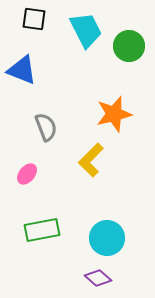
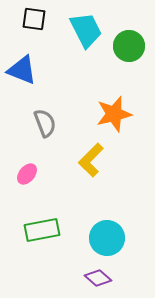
gray semicircle: moved 1 px left, 4 px up
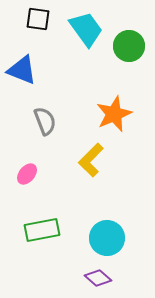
black square: moved 4 px right
cyan trapezoid: moved 1 px up; rotated 9 degrees counterclockwise
orange star: rotated 9 degrees counterclockwise
gray semicircle: moved 2 px up
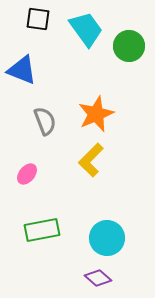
orange star: moved 18 px left
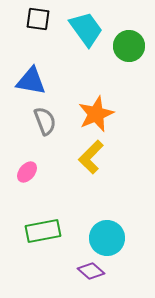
blue triangle: moved 9 px right, 11 px down; rotated 12 degrees counterclockwise
yellow L-shape: moved 3 px up
pink ellipse: moved 2 px up
green rectangle: moved 1 px right, 1 px down
purple diamond: moved 7 px left, 7 px up
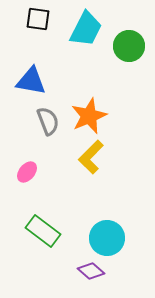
cyan trapezoid: rotated 63 degrees clockwise
orange star: moved 7 px left, 2 px down
gray semicircle: moved 3 px right
green rectangle: rotated 48 degrees clockwise
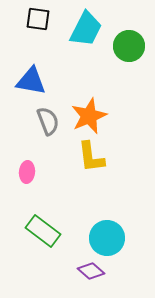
yellow L-shape: rotated 52 degrees counterclockwise
pink ellipse: rotated 35 degrees counterclockwise
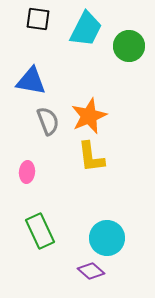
green rectangle: moved 3 px left; rotated 28 degrees clockwise
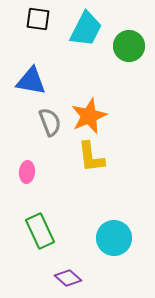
gray semicircle: moved 2 px right, 1 px down
cyan circle: moved 7 px right
purple diamond: moved 23 px left, 7 px down
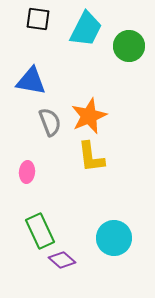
purple diamond: moved 6 px left, 18 px up
